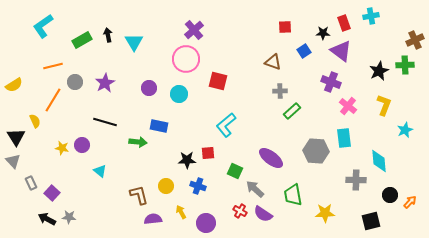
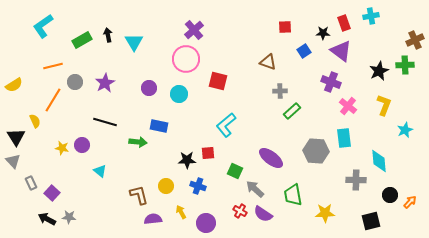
brown triangle at (273, 62): moved 5 px left
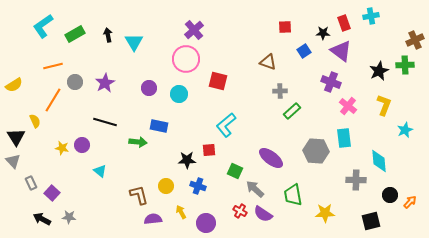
green rectangle at (82, 40): moved 7 px left, 6 px up
red square at (208, 153): moved 1 px right, 3 px up
black arrow at (47, 219): moved 5 px left
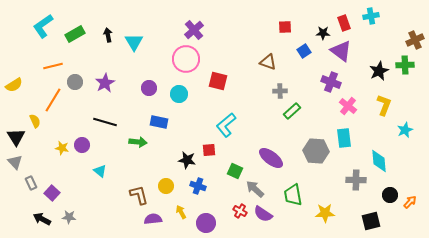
blue rectangle at (159, 126): moved 4 px up
black star at (187, 160): rotated 12 degrees clockwise
gray triangle at (13, 161): moved 2 px right, 1 px down
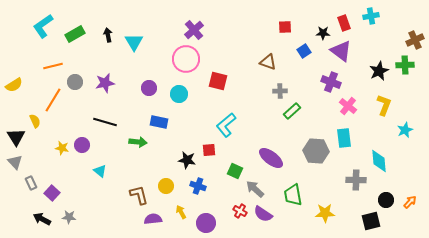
purple star at (105, 83): rotated 18 degrees clockwise
black circle at (390, 195): moved 4 px left, 5 px down
